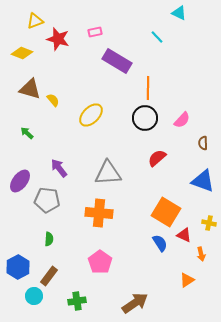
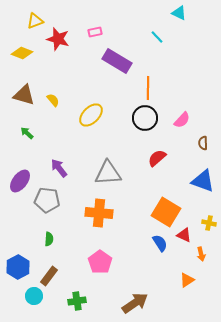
brown triangle: moved 6 px left, 6 px down
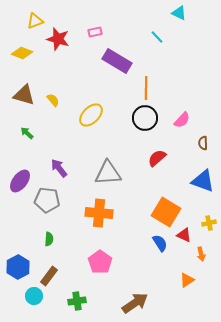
orange line: moved 2 px left
yellow cross: rotated 24 degrees counterclockwise
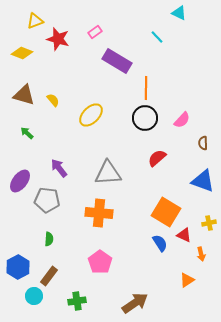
pink rectangle: rotated 24 degrees counterclockwise
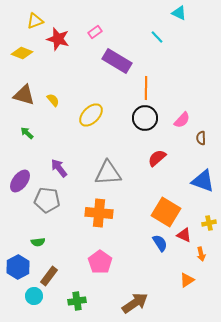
brown semicircle: moved 2 px left, 5 px up
green semicircle: moved 11 px left, 3 px down; rotated 80 degrees clockwise
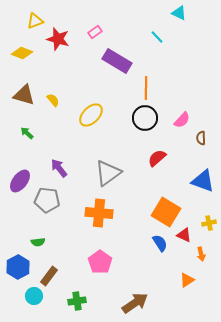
gray triangle: rotated 32 degrees counterclockwise
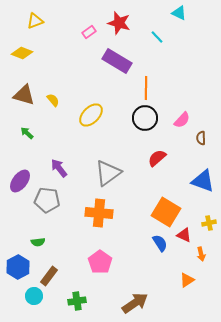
pink rectangle: moved 6 px left
red star: moved 61 px right, 16 px up
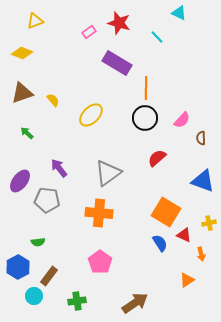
purple rectangle: moved 2 px down
brown triangle: moved 2 px left, 2 px up; rotated 35 degrees counterclockwise
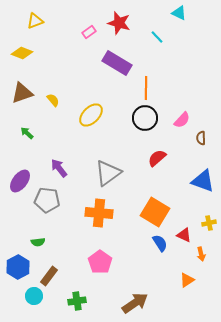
orange square: moved 11 px left
